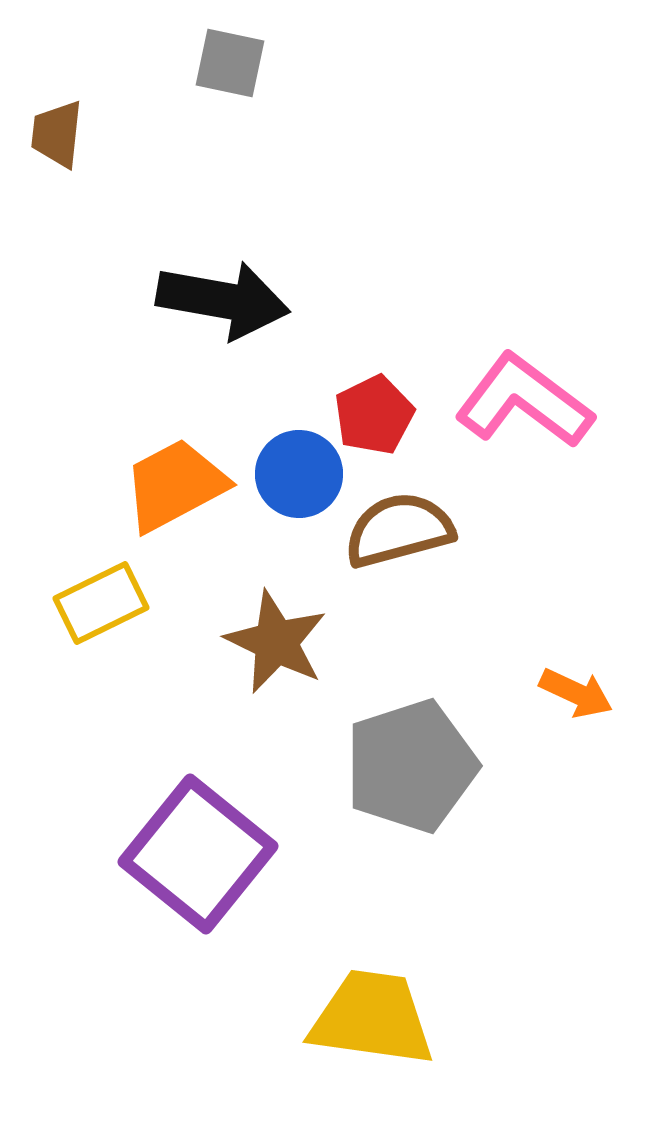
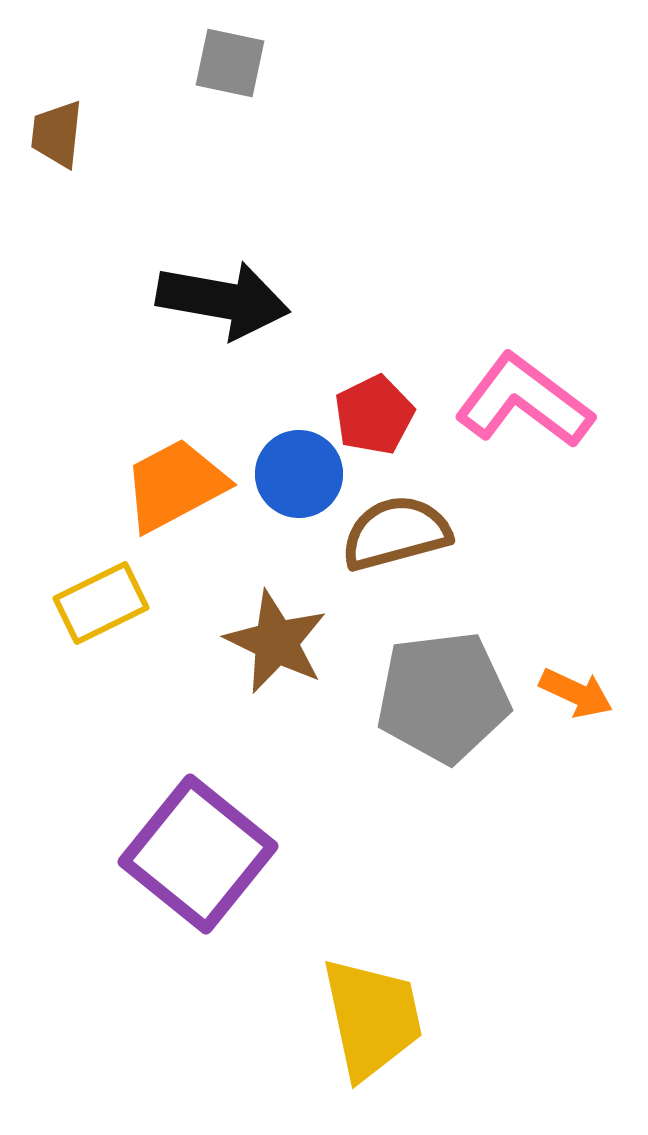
brown semicircle: moved 3 px left, 3 px down
gray pentagon: moved 32 px right, 69 px up; rotated 11 degrees clockwise
yellow trapezoid: rotated 70 degrees clockwise
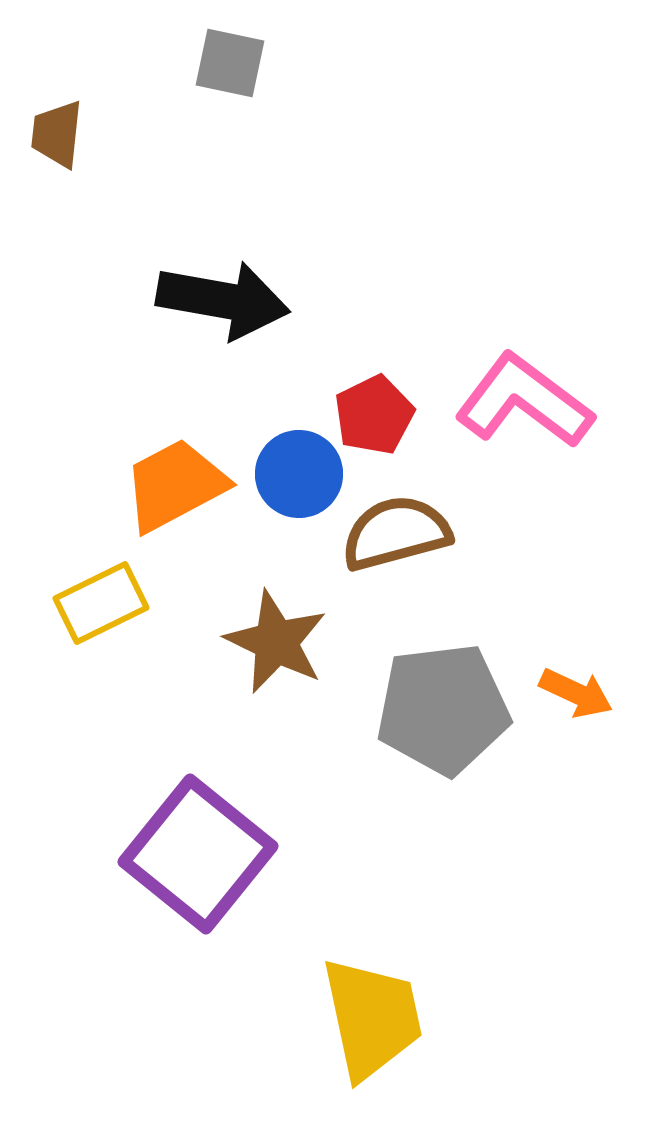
gray pentagon: moved 12 px down
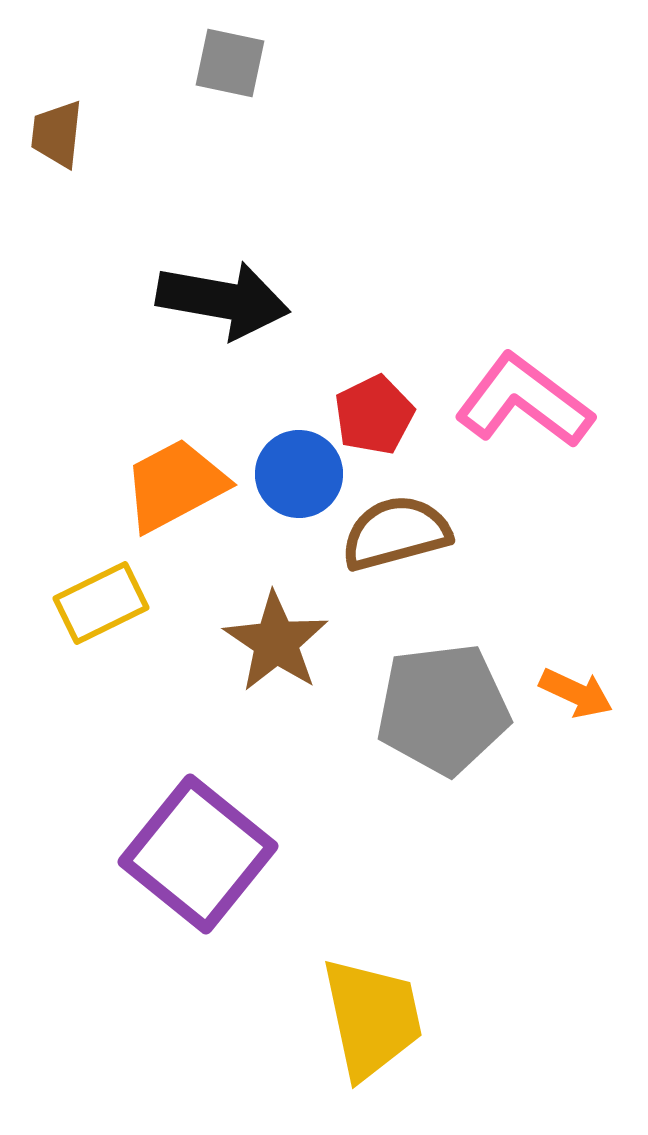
brown star: rotated 8 degrees clockwise
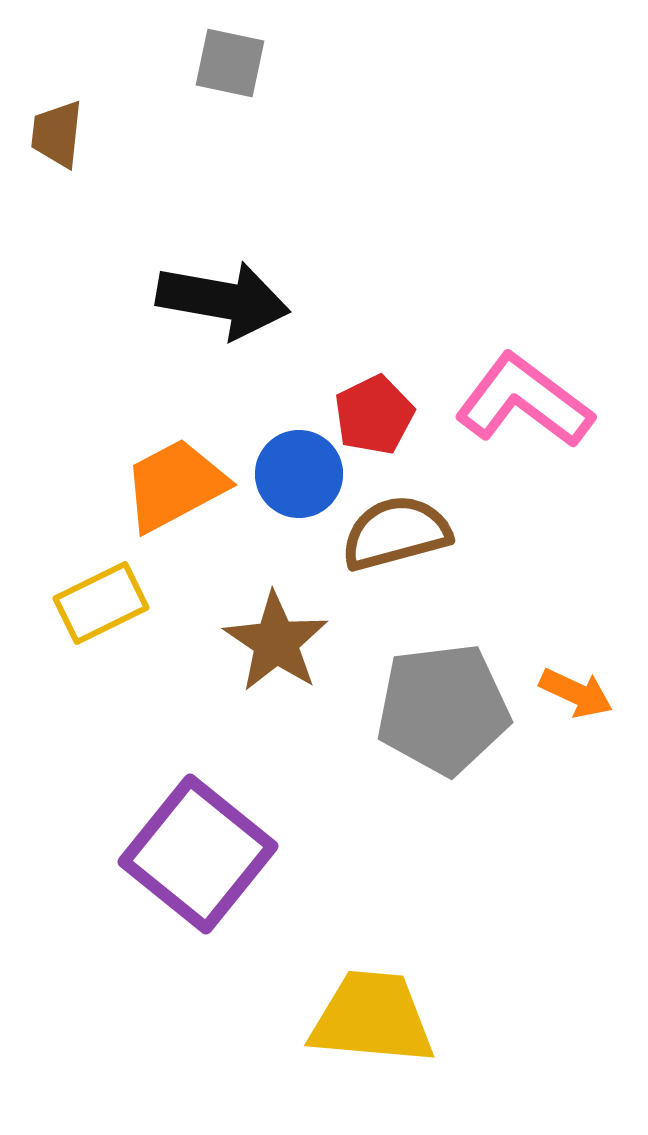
yellow trapezoid: rotated 73 degrees counterclockwise
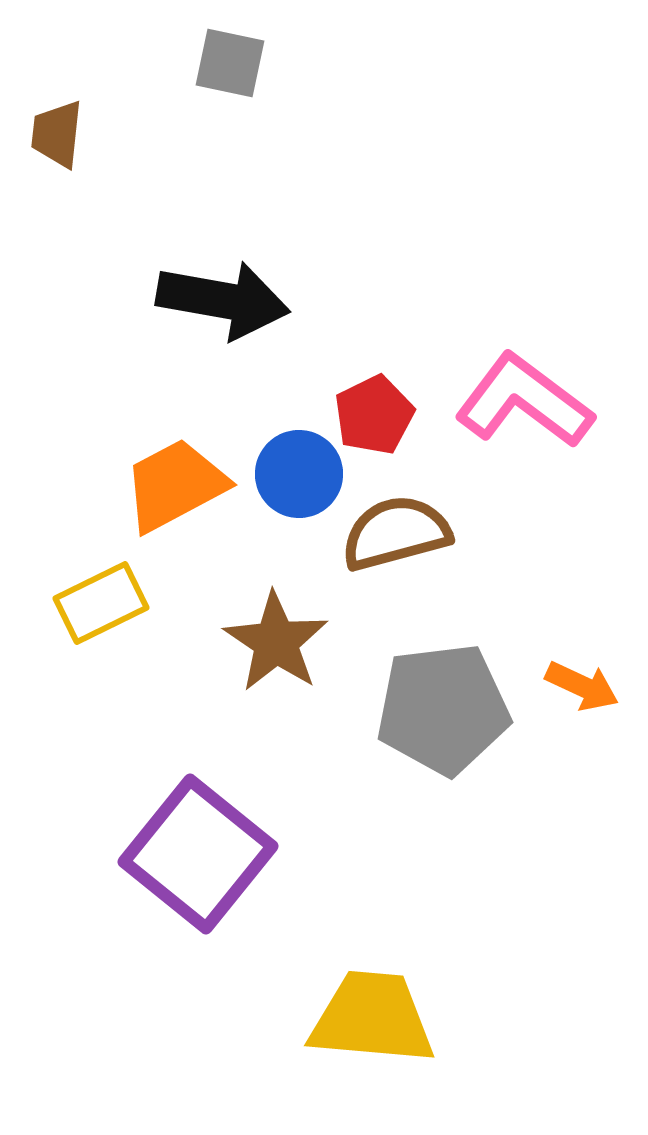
orange arrow: moved 6 px right, 7 px up
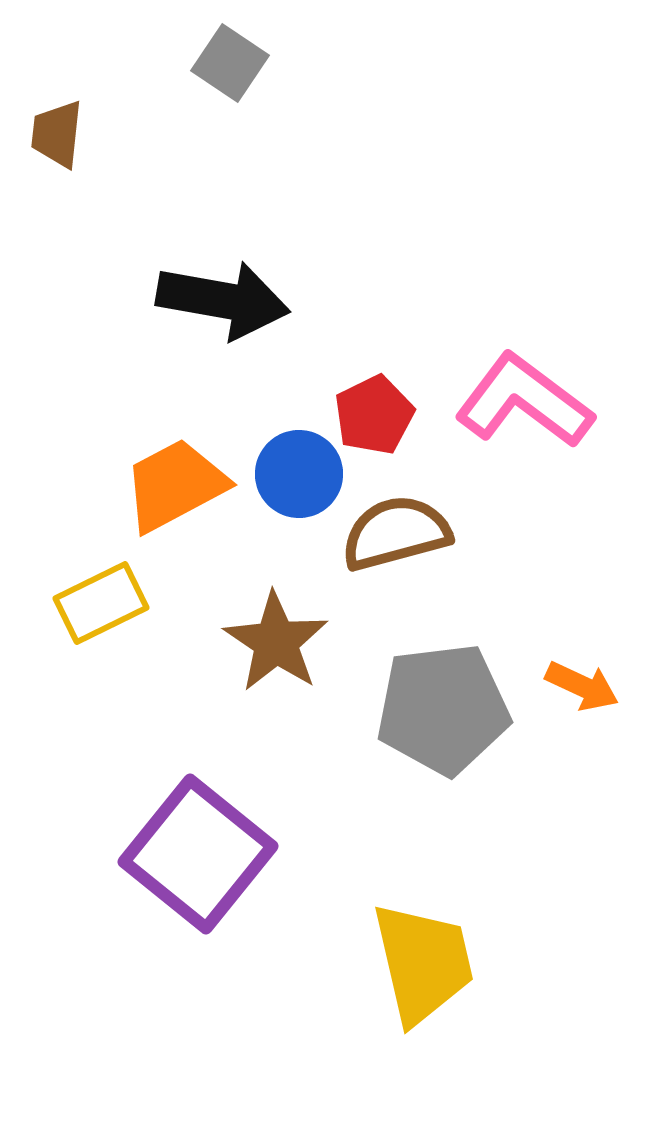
gray square: rotated 22 degrees clockwise
yellow trapezoid: moved 51 px right, 55 px up; rotated 72 degrees clockwise
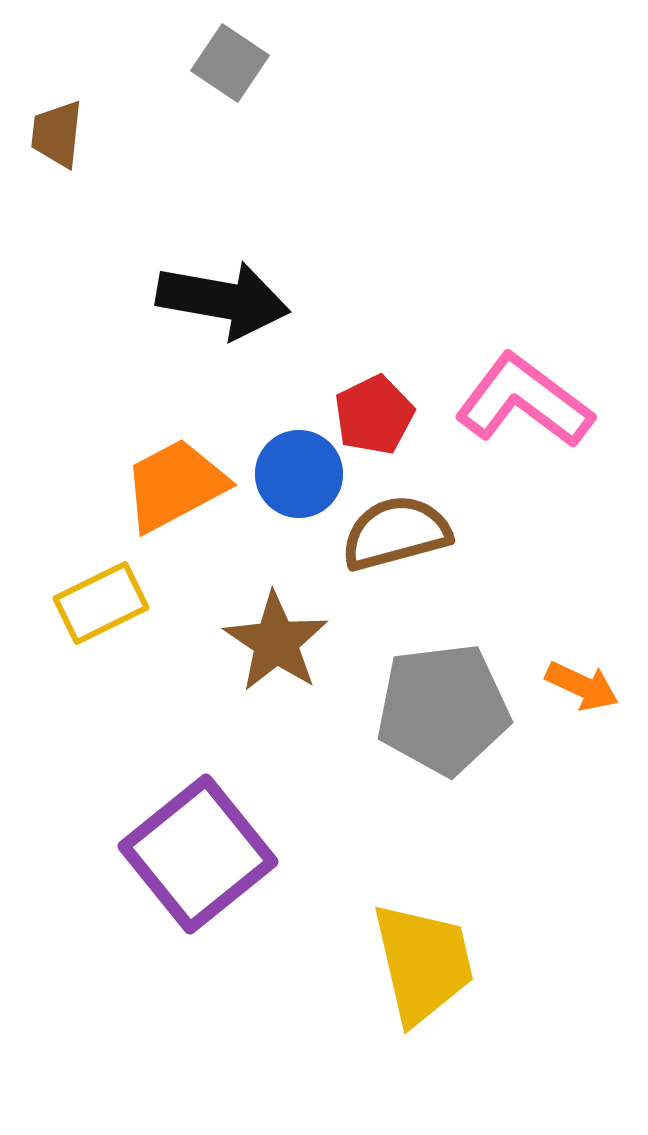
purple square: rotated 12 degrees clockwise
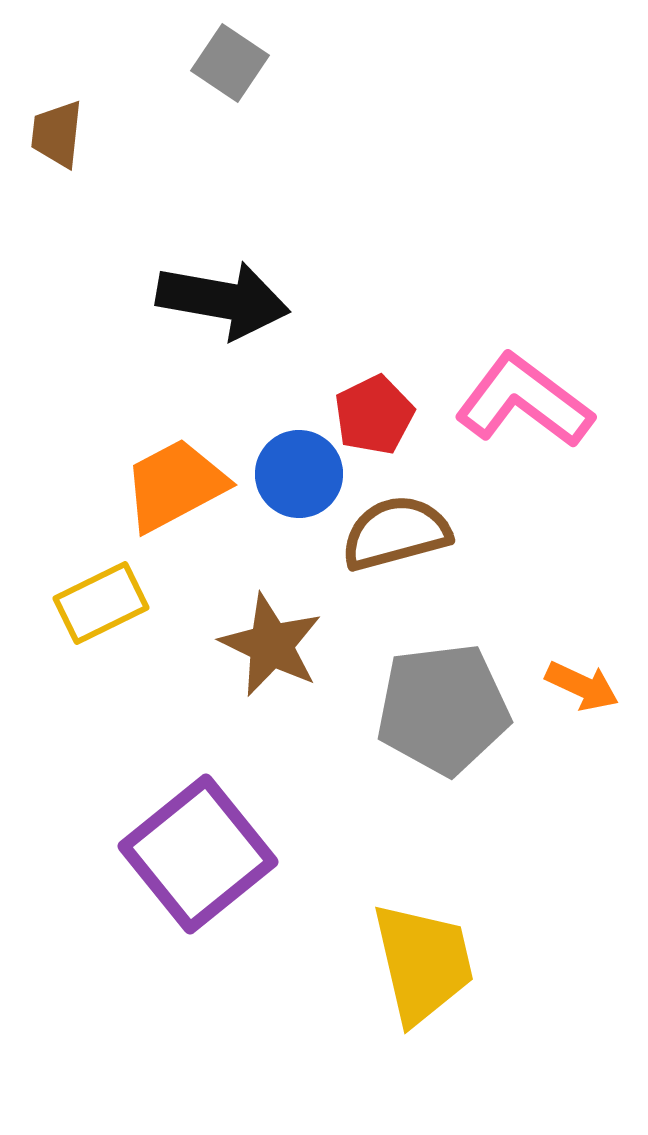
brown star: moved 5 px left, 3 px down; rotated 8 degrees counterclockwise
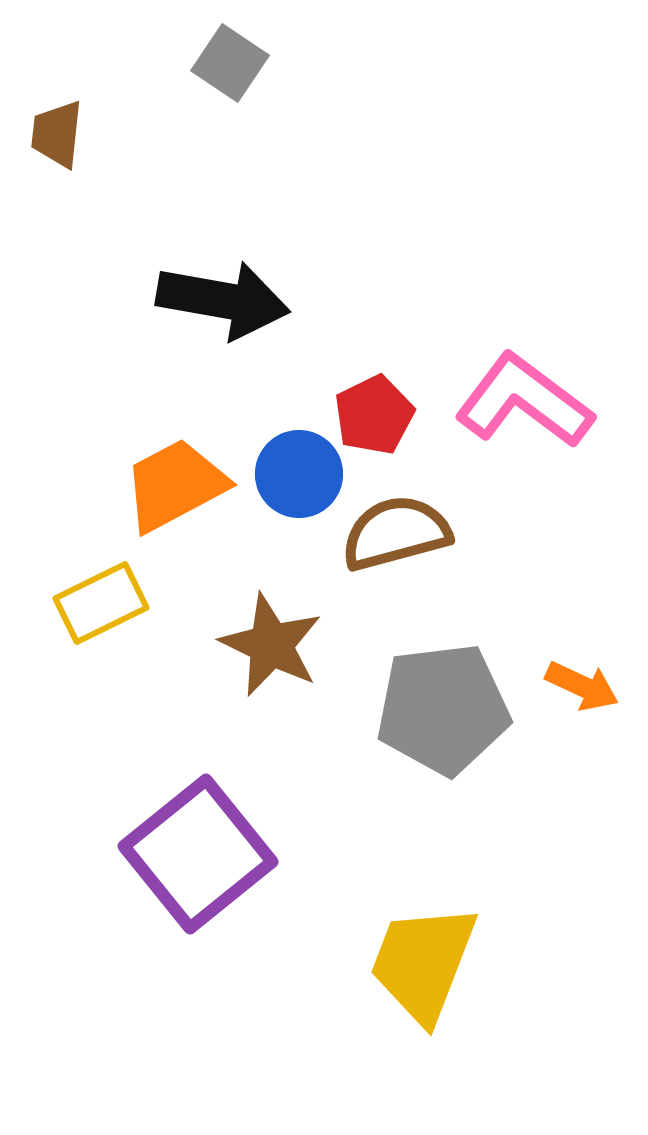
yellow trapezoid: rotated 146 degrees counterclockwise
